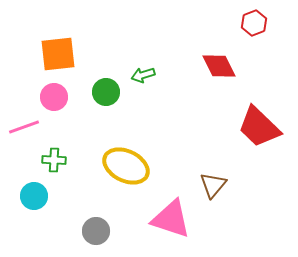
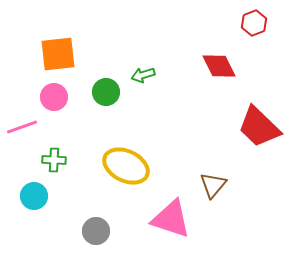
pink line: moved 2 px left
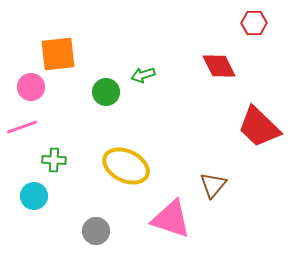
red hexagon: rotated 20 degrees clockwise
pink circle: moved 23 px left, 10 px up
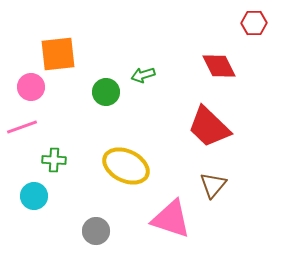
red trapezoid: moved 50 px left
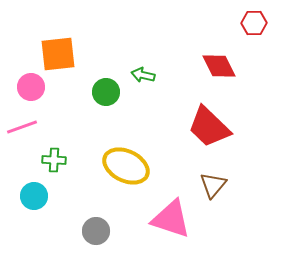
green arrow: rotated 30 degrees clockwise
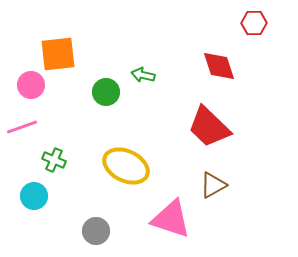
red diamond: rotated 9 degrees clockwise
pink circle: moved 2 px up
green cross: rotated 20 degrees clockwise
brown triangle: rotated 20 degrees clockwise
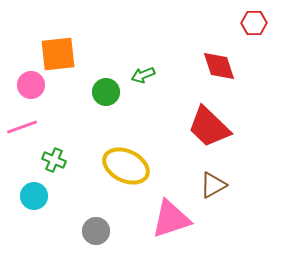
green arrow: rotated 35 degrees counterclockwise
pink triangle: rotated 36 degrees counterclockwise
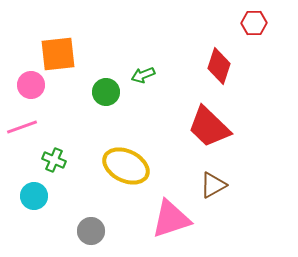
red diamond: rotated 36 degrees clockwise
gray circle: moved 5 px left
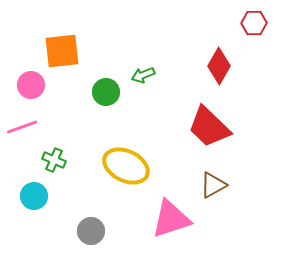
orange square: moved 4 px right, 3 px up
red diamond: rotated 12 degrees clockwise
